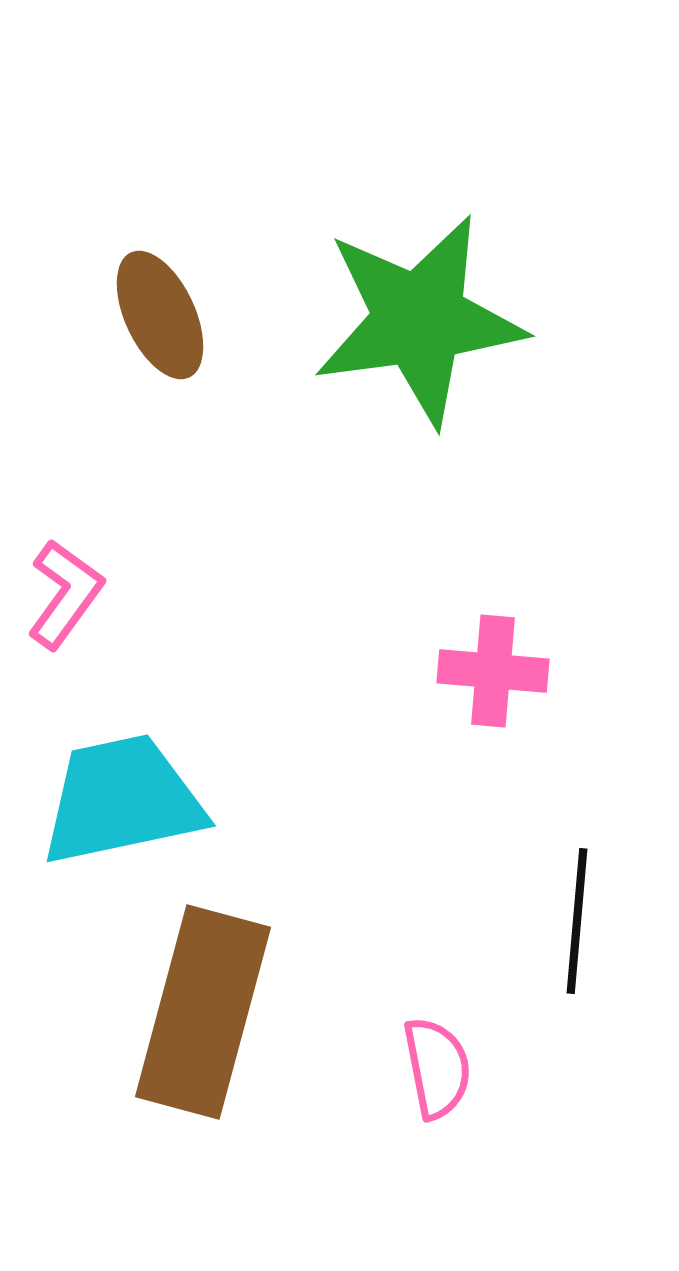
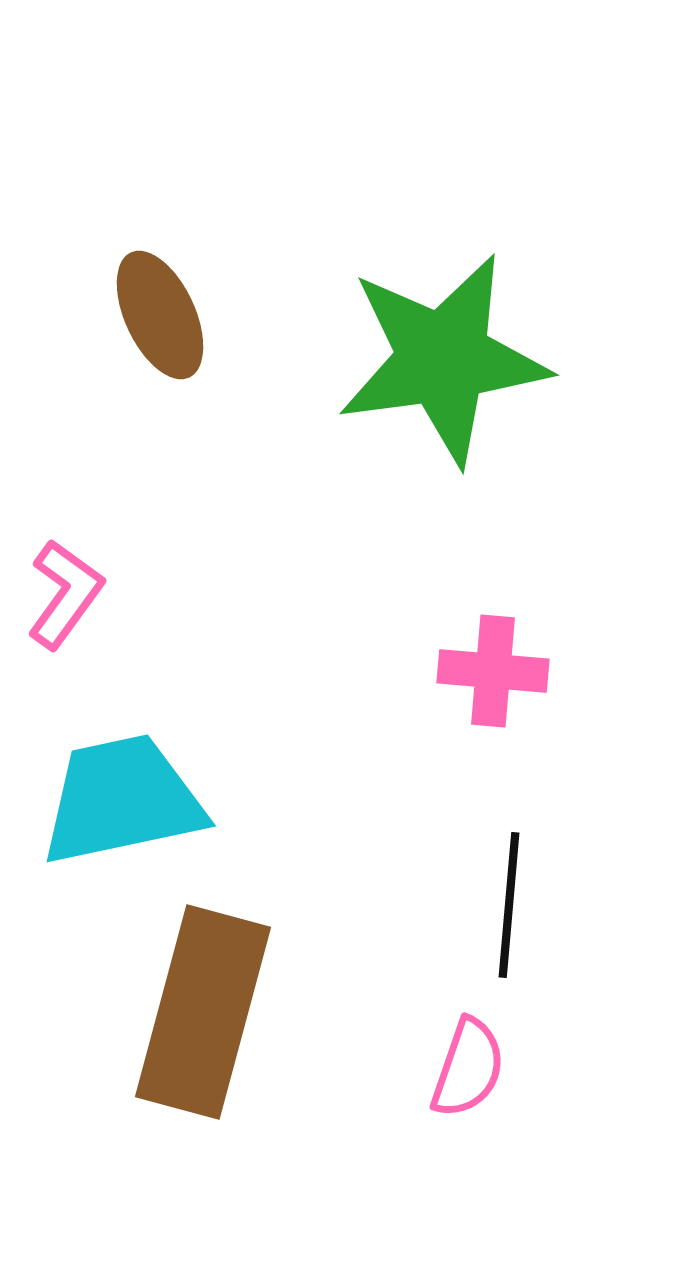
green star: moved 24 px right, 39 px down
black line: moved 68 px left, 16 px up
pink semicircle: moved 31 px right; rotated 30 degrees clockwise
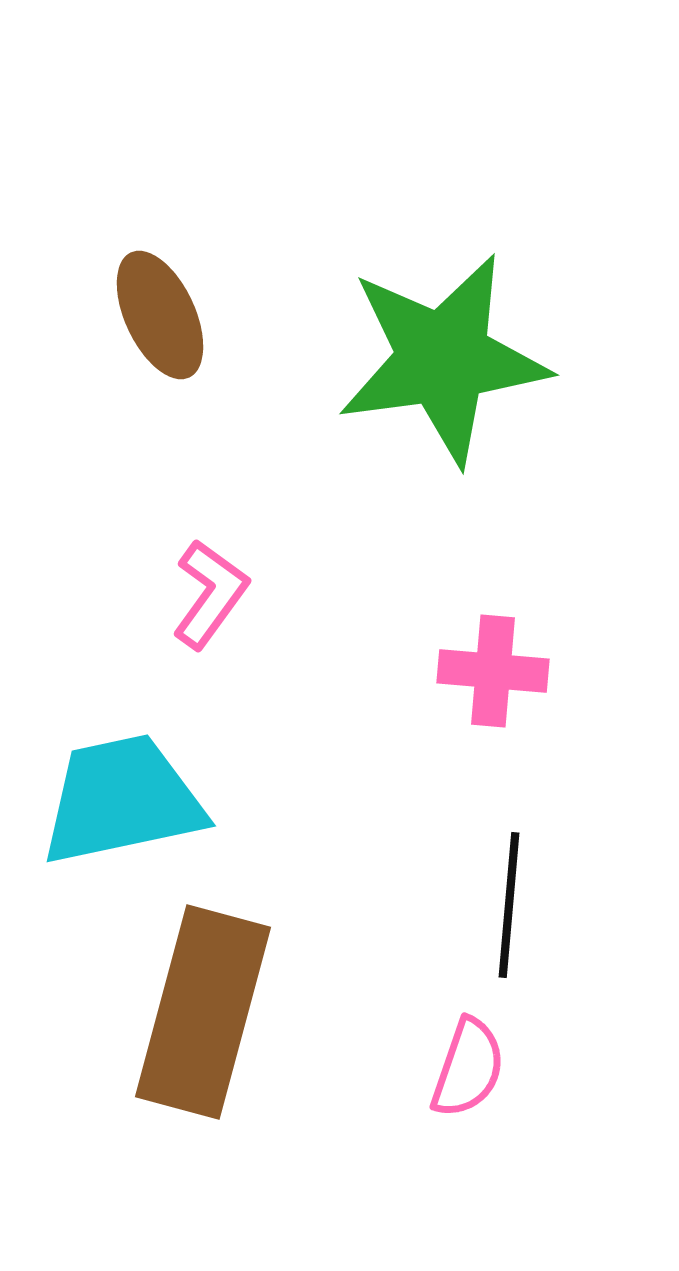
pink L-shape: moved 145 px right
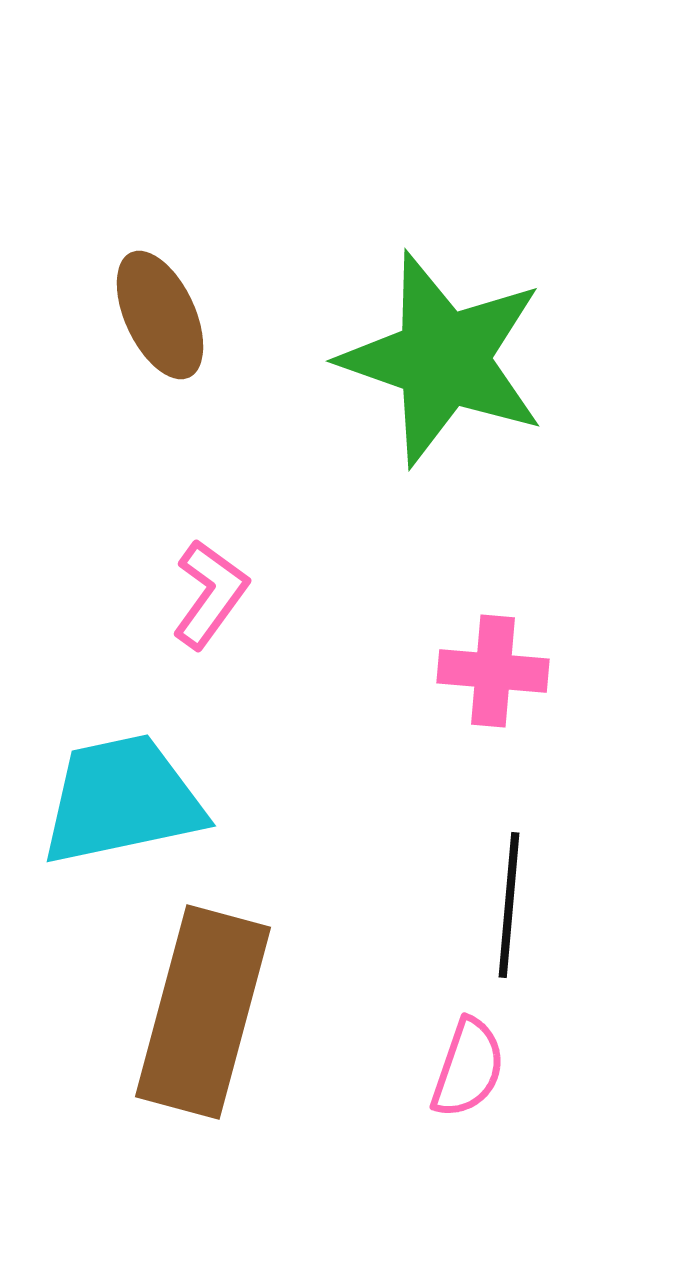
green star: rotated 27 degrees clockwise
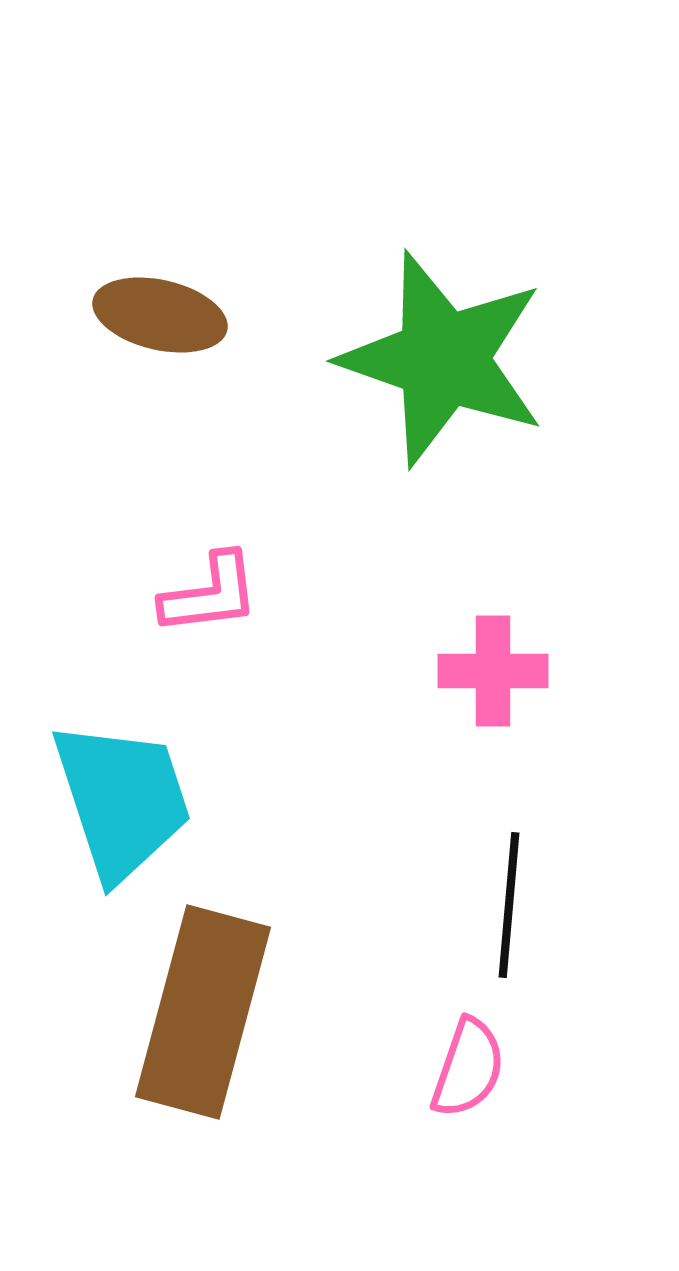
brown ellipse: rotated 52 degrees counterclockwise
pink L-shape: rotated 47 degrees clockwise
pink cross: rotated 5 degrees counterclockwise
cyan trapezoid: rotated 84 degrees clockwise
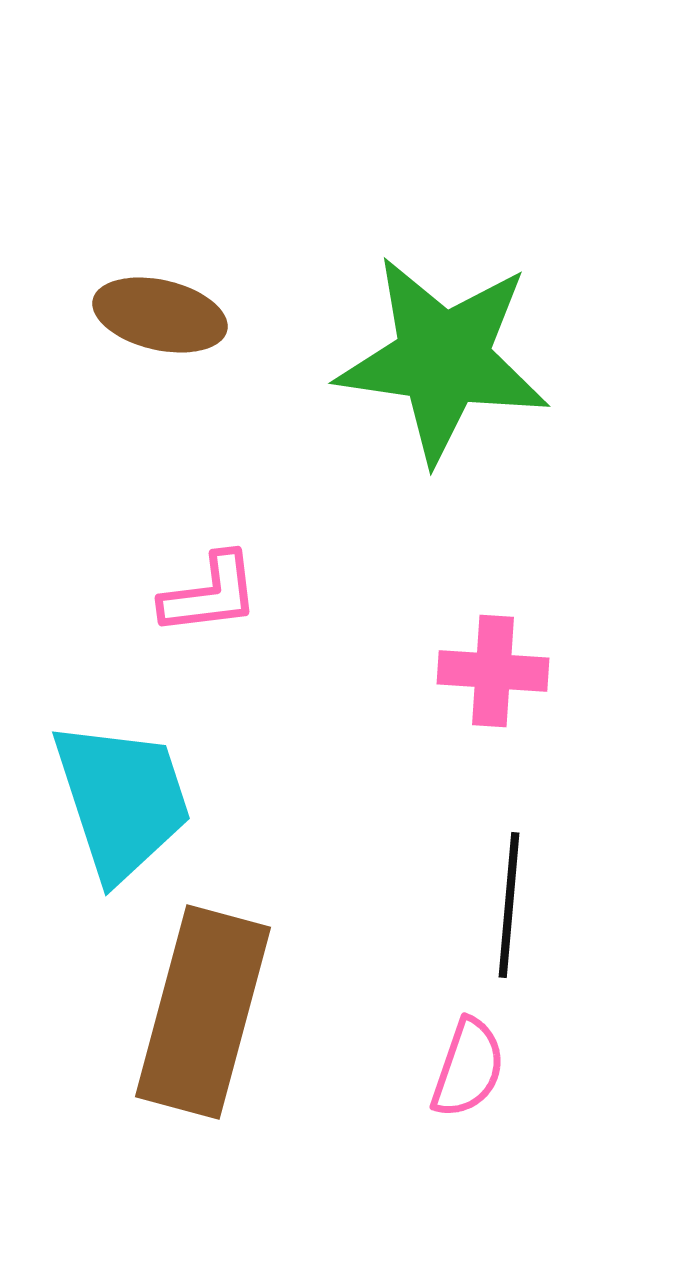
green star: rotated 11 degrees counterclockwise
pink cross: rotated 4 degrees clockwise
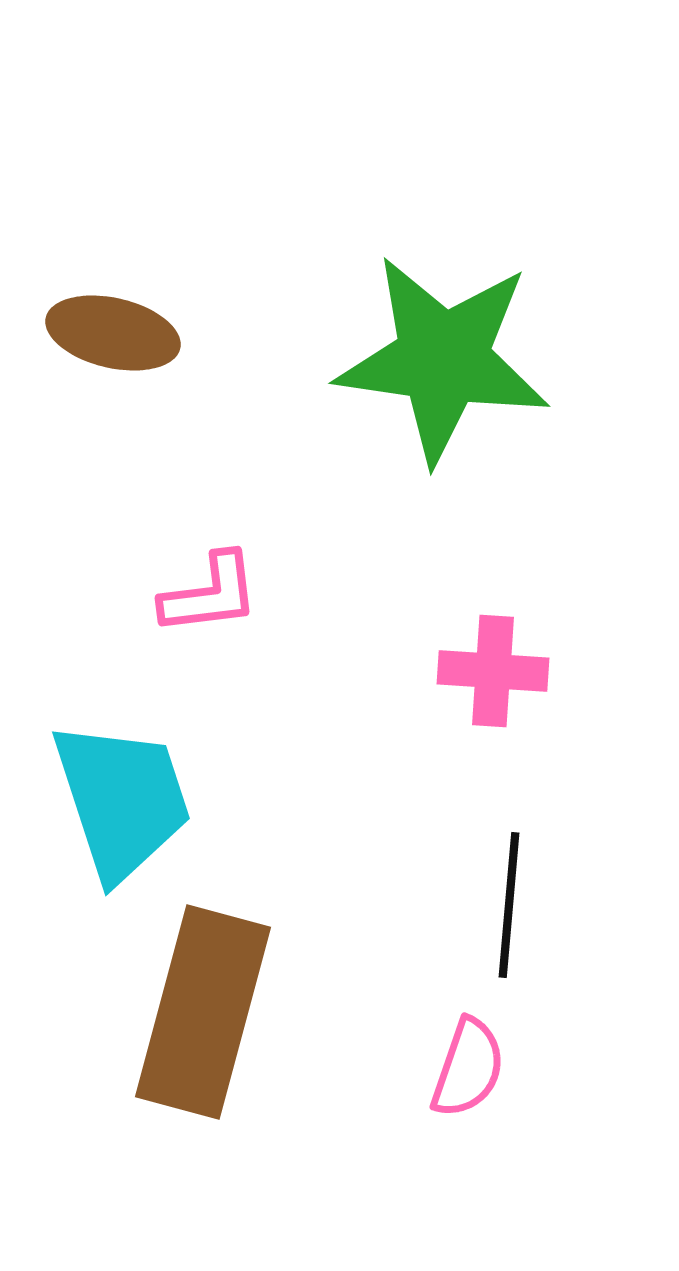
brown ellipse: moved 47 px left, 18 px down
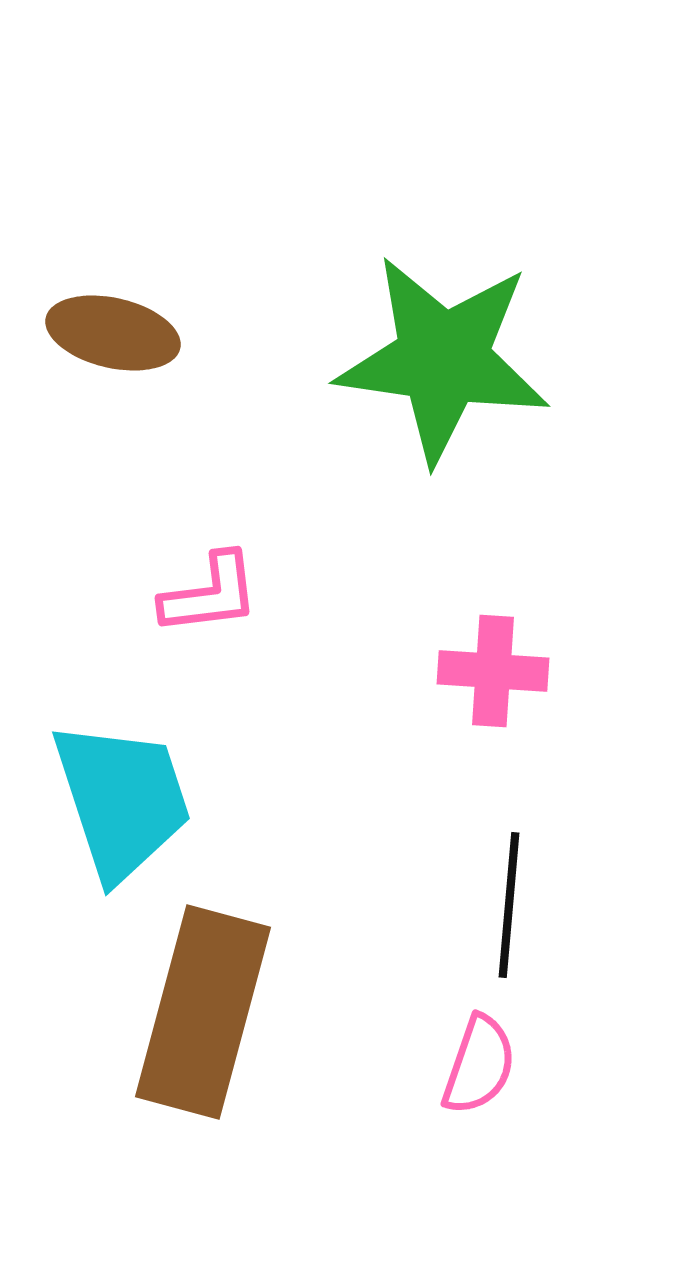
pink semicircle: moved 11 px right, 3 px up
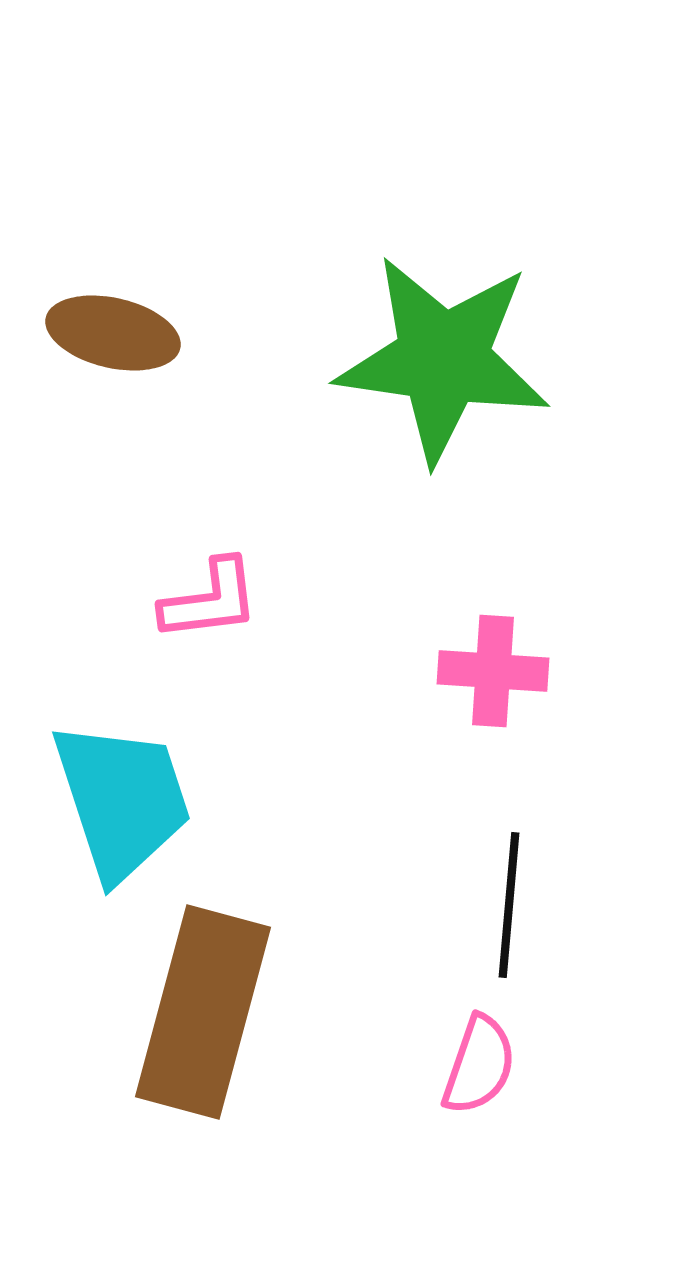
pink L-shape: moved 6 px down
